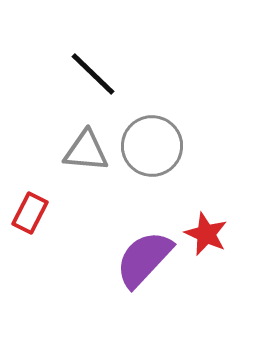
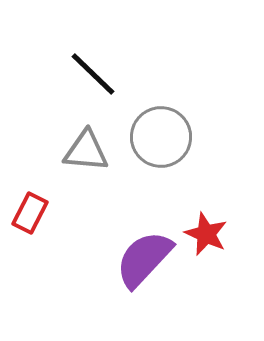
gray circle: moved 9 px right, 9 px up
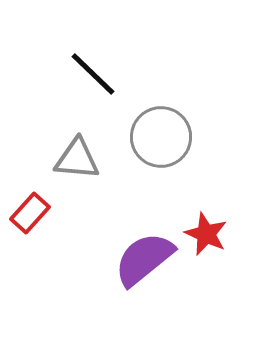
gray triangle: moved 9 px left, 8 px down
red rectangle: rotated 15 degrees clockwise
purple semicircle: rotated 8 degrees clockwise
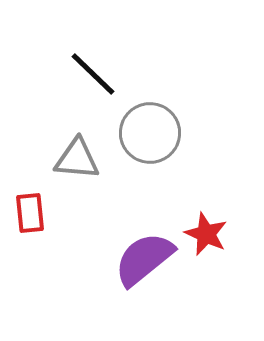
gray circle: moved 11 px left, 4 px up
red rectangle: rotated 48 degrees counterclockwise
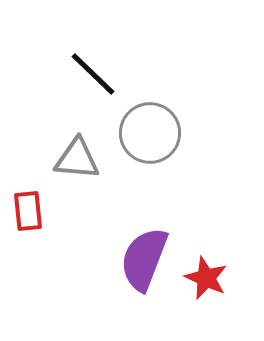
red rectangle: moved 2 px left, 2 px up
red star: moved 44 px down
purple semicircle: rotated 30 degrees counterclockwise
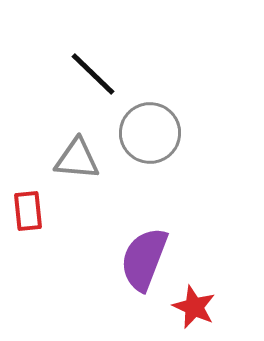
red star: moved 12 px left, 29 px down
